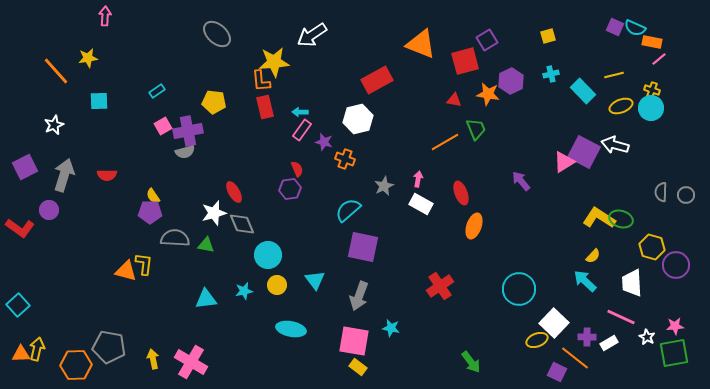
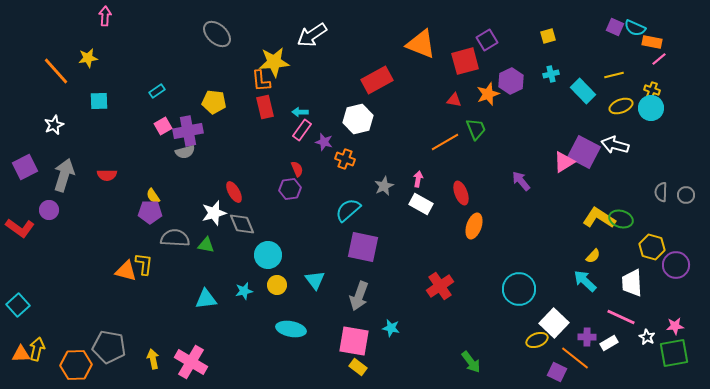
orange star at (488, 94): rotated 30 degrees counterclockwise
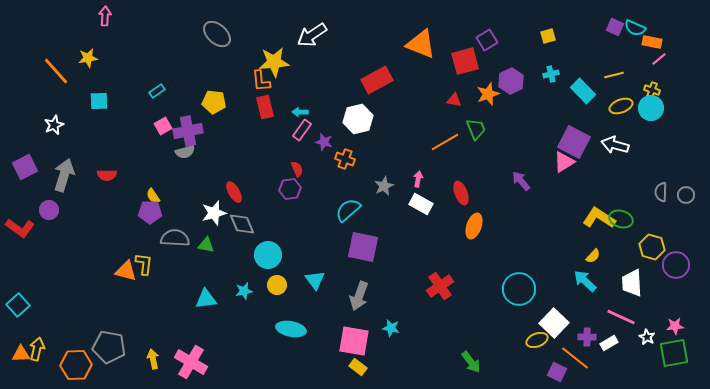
purple square at (584, 152): moved 10 px left, 10 px up
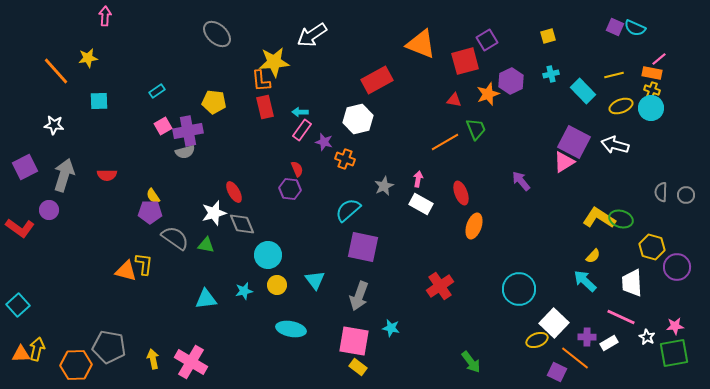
orange rectangle at (652, 42): moved 31 px down
white star at (54, 125): rotated 30 degrees clockwise
purple hexagon at (290, 189): rotated 15 degrees clockwise
gray semicircle at (175, 238): rotated 32 degrees clockwise
purple circle at (676, 265): moved 1 px right, 2 px down
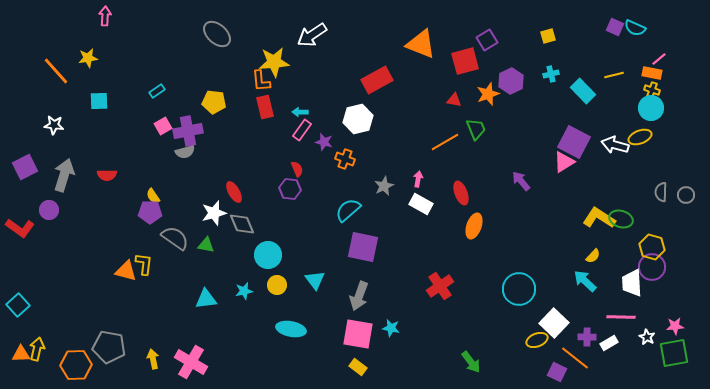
yellow ellipse at (621, 106): moved 19 px right, 31 px down
purple circle at (677, 267): moved 25 px left
pink line at (621, 317): rotated 24 degrees counterclockwise
pink square at (354, 341): moved 4 px right, 7 px up
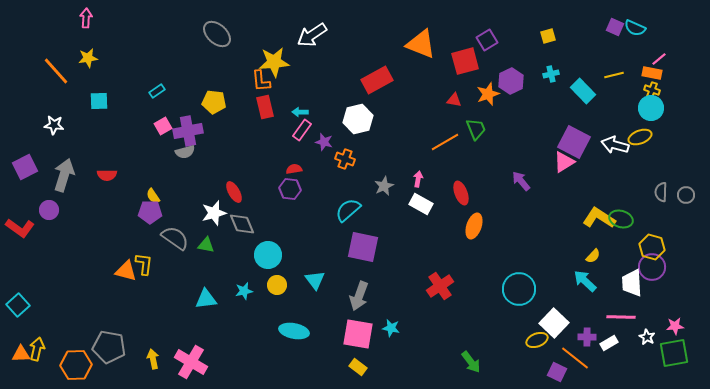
pink arrow at (105, 16): moved 19 px left, 2 px down
red semicircle at (297, 169): moved 3 px left; rotated 77 degrees counterclockwise
cyan ellipse at (291, 329): moved 3 px right, 2 px down
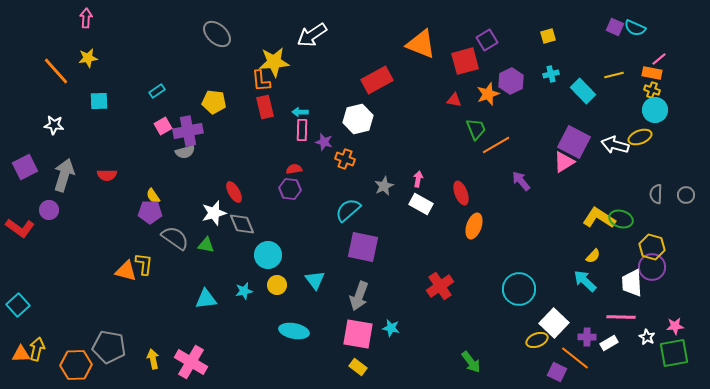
cyan circle at (651, 108): moved 4 px right, 2 px down
pink rectangle at (302, 130): rotated 35 degrees counterclockwise
orange line at (445, 142): moved 51 px right, 3 px down
gray semicircle at (661, 192): moved 5 px left, 2 px down
